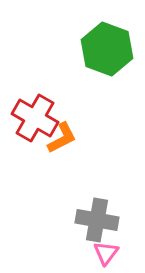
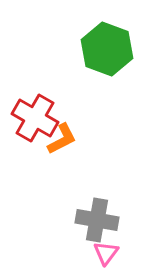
orange L-shape: moved 1 px down
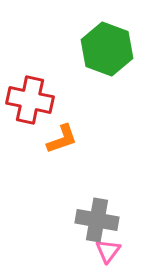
red cross: moved 5 px left, 18 px up; rotated 18 degrees counterclockwise
orange L-shape: rotated 8 degrees clockwise
pink triangle: moved 2 px right, 2 px up
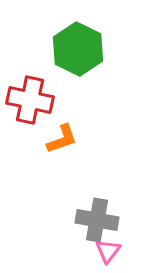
green hexagon: moved 29 px left; rotated 6 degrees clockwise
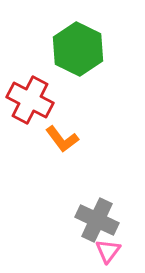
red cross: rotated 15 degrees clockwise
orange L-shape: rotated 72 degrees clockwise
gray cross: rotated 15 degrees clockwise
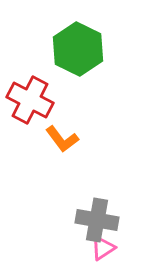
gray cross: rotated 15 degrees counterclockwise
pink triangle: moved 5 px left, 3 px up; rotated 20 degrees clockwise
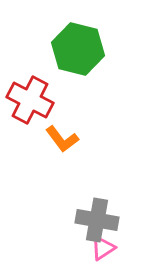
green hexagon: rotated 12 degrees counterclockwise
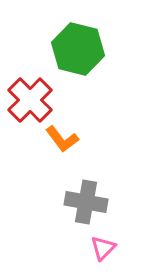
red cross: rotated 18 degrees clockwise
gray cross: moved 11 px left, 18 px up
pink triangle: rotated 12 degrees counterclockwise
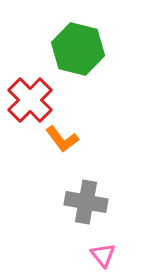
pink triangle: moved 7 px down; rotated 24 degrees counterclockwise
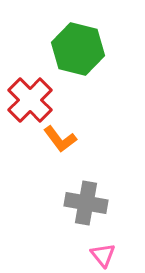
orange L-shape: moved 2 px left
gray cross: moved 1 px down
